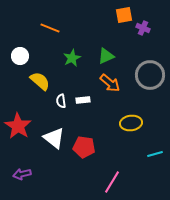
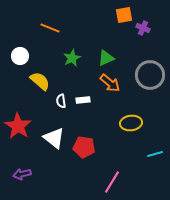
green triangle: moved 2 px down
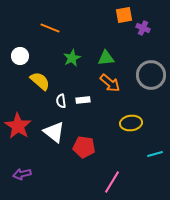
green triangle: rotated 18 degrees clockwise
gray circle: moved 1 px right
white triangle: moved 6 px up
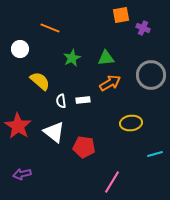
orange square: moved 3 px left
white circle: moved 7 px up
orange arrow: rotated 70 degrees counterclockwise
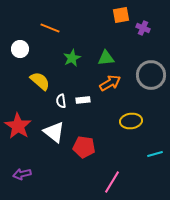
yellow ellipse: moved 2 px up
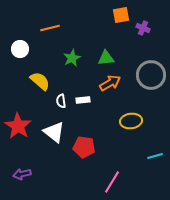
orange line: rotated 36 degrees counterclockwise
cyan line: moved 2 px down
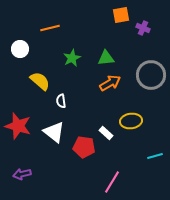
white rectangle: moved 23 px right, 33 px down; rotated 48 degrees clockwise
red star: rotated 16 degrees counterclockwise
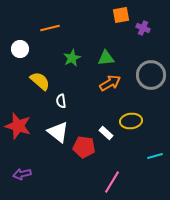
white triangle: moved 4 px right
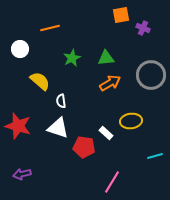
white triangle: moved 4 px up; rotated 20 degrees counterclockwise
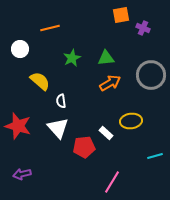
white triangle: rotated 30 degrees clockwise
red pentagon: rotated 15 degrees counterclockwise
